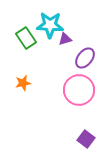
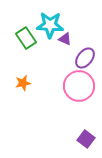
purple triangle: rotated 40 degrees clockwise
pink circle: moved 4 px up
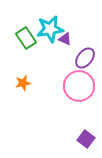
cyan star: moved 4 px down; rotated 12 degrees counterclockwise
